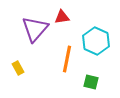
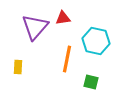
red triangle: moved 1 px right, 1 px down
purple triangle: moved 2 px up
cyan hexagon: rotated 12 degrees counterclockwise
yellow rectangle: moved 1 px up; rotated 32 degrees clockwise
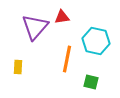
red triangle: moved 1 px left, 1 px up
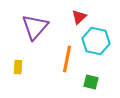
red triangle: moved 17 px right; rotated 35 degrees counterclockwise
